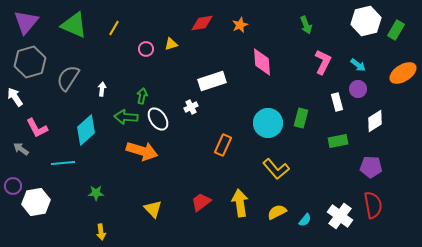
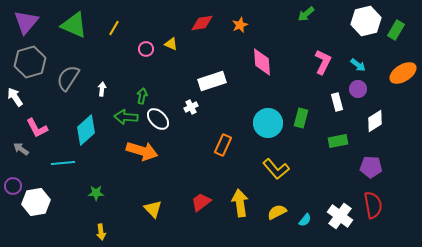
green arrow at (306, 25): moved 11 px up; rotated 72 degrees clockwise
yellow triangle at (171, 44): rotated 40 degrees clockwise
white ellipse at (158, 119): rotated 10 degrees counterclockwise
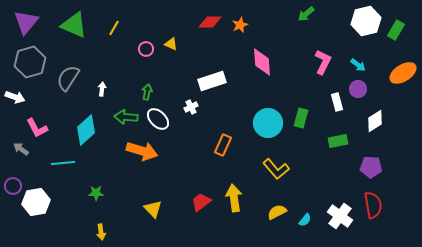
red diamond at (202, 23): moved 8 px right, 1 px up; rotated 10 degrees clockwise
green arrow at (142, 96): moved 5 px right, 4 px up
white arrow at (15, 97): rotated 144 degrees clockwise
yellow arrow at (240, 203): moved 6 px left, 5 px up
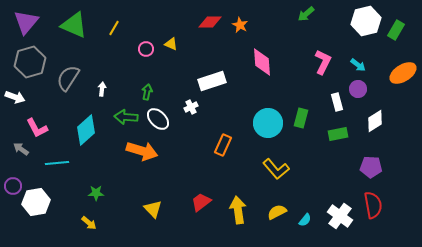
orange star at (240, 25): rotated 21 degrees counterclockwise
green rectangle at (338, 141): moved 7 px up
cyan line at (63, 163): moved 6 px left
yellow arrow at (234, 198): moved 4 px right, 12 px down
yellow arrow at (101, 232): moved 12 px left, 9 px up; rotated 42 degrees counterclockwise
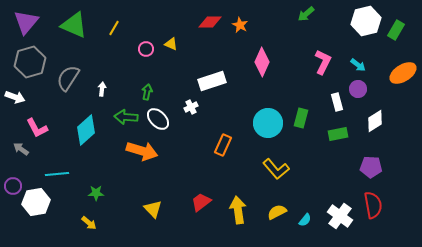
pink diamond at (262, 62): rotated 28 degrees clockwise
cyan line at (57, 163): moved 11 px down
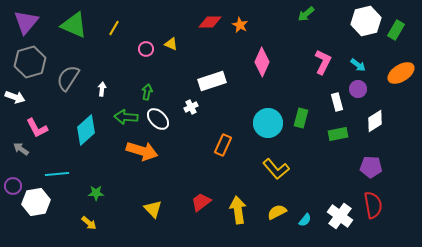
orange ellipse at (403, 73): moved 2 px left
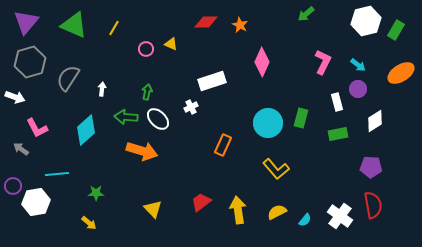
red diamond at (210, 22): moved 4 px left
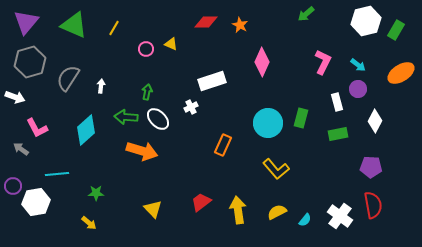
white arrow at (102, 89): moved 1 px left, 3 px up
white diamond at (375, 121): rotated 30 degrees counterclockwise
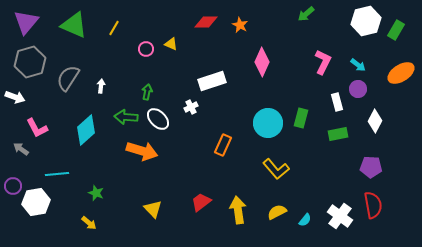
green star at (96, 193): rotated 21 degrees clockwise
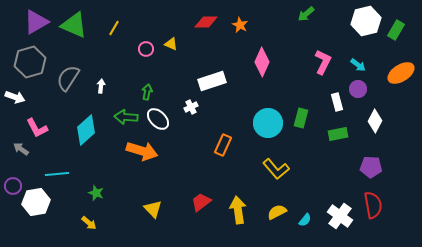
purple triangle at (26, 22): moved 10 px right; rotated 20 degrees clockwise
